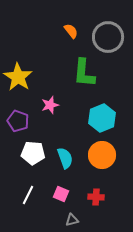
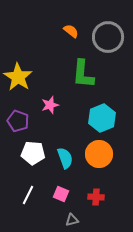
orange semicircle: rotated 14 degrees counterclockwise
green L-shape: moved 1 px left, 1 px down
orange circle: moved 3 px left, 1 px up
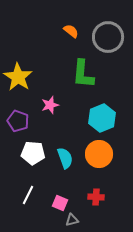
pink square: moved 1 px left, 9 px down
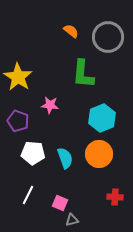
pink star: rotated 24 degrees clockwise
red cross: moved 19 px right
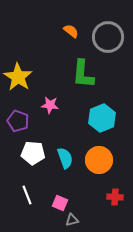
orange circle: moved 6 px down
white line: moved 1 px left; rotated 48 degrees counterclockwise
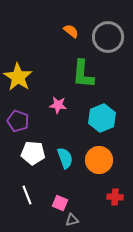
pink star: moved 8 px right
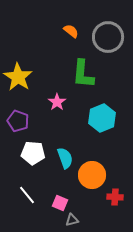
pink star: moved 1 px left, 3 px up; rotated 30 degrees clockwise
orange circle: moved 7 px left, 15 px down
white line: rotated 18 degrees counterclockwise
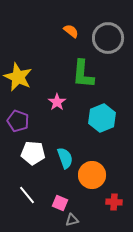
gray circle: moved 1 px down
yellow star: rotated 8 degrees counterclockwise
red cross: moved 1 px left, 5 px down
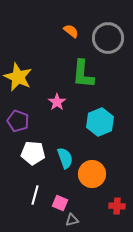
cyan hexagon: moved 2 px left, 4 px down
orange circle: moved 1 px up
white line: moved 8 px right; rotated 54 degrees clockwise
red cross: moved 3 px right, 4 px down
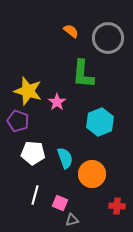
yellow star: moved 10 px right, 14 px down; rotated 8 degrees counterclockwise
